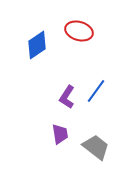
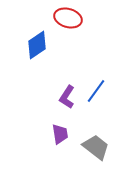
red ellipse: moved 11 px left, 13 px up
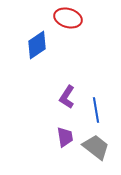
blue line: moved 19 px down; rotated 45 degrees counterclockwise
purple trapezoid: moved 5 px right, 3 px down
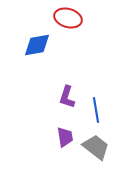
blue diamond: rotated 24 degrees clockwise
purple L-shape: rotated 15 degrees counterclockwise
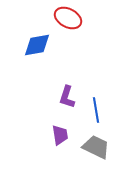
red ellipse: rotated 12 degrees clockwise
purple trapezoid: moved 5 px left, 2 px up
gray trapezoid: rotated 12 degrees counterclockwise
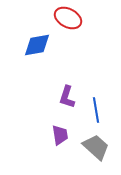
gray trapezoid: rotated 16 degrees clockwise
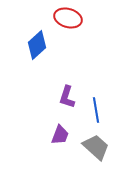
red ellipse: rotated 12 degrees counterclockwise
blue diamond: rotated 32 degrees counterclockwise
purple trapezoid: rotated 30 degrees clockwise
